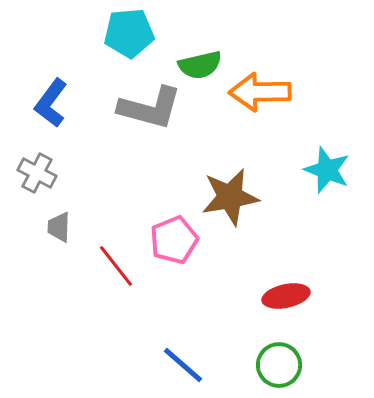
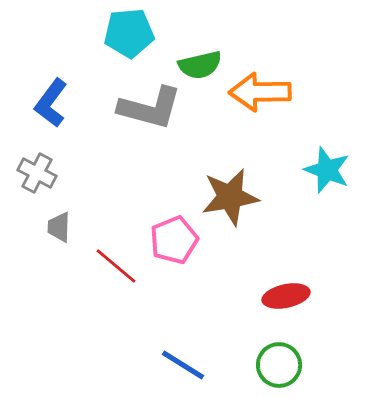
red line: rotated 12 degrees counterclockwise
blue line: rotated 9 degrees counterclockwise
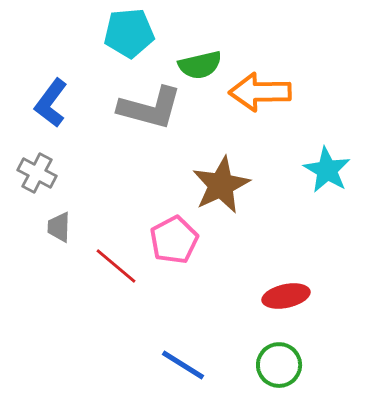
cyan star: rotated 9 degrees clockwise
brown star: moved 9 px left, 12 px up; rotated 16 degrees counterclockwise
pink pentagon: rotated 6 degrees counterclockwise
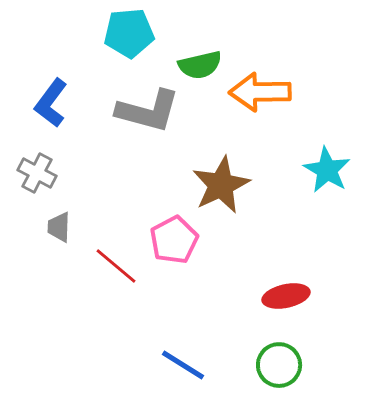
gray L-shape: moved 2 px left, 3 px down
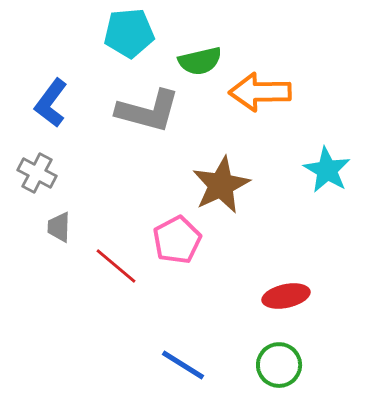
green semicircle: moved 4 px up
pink pentagon: moved 3 px right
